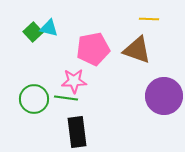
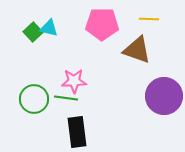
pink pentagon: moved 9 px right, 25 px up; rotated 12 degrees clockwise
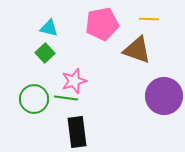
pink pentagon: rotated 12 degrees counterclockwise
green square: moved 12 px right, 21 px down
pink star: rotated 15 degrees counterclockwise
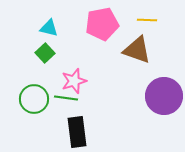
yellow line: moved 2 px left, 1 px down
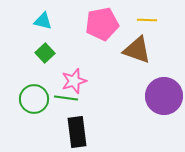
cyan triangle: moved 6 px left, 7 px up
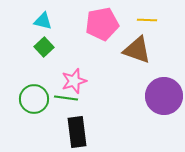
green square: moved 1 px left, 6 px up
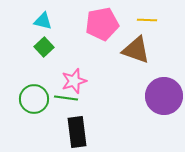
brown triangle: moved 1 px left
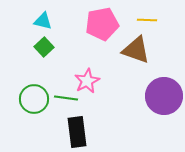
pink star: moved 13 px right; rotated 10 degrees counterclockwise
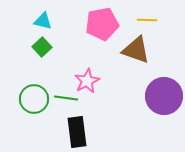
green square: moved 2 px left
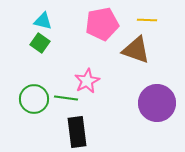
green square: moved 2 px left, 4 px up; rotated 12 degrees counterclockwise
purple circle: moved 7 px left, 7 px down
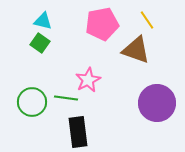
yellow line: rotated 54 degrees clockwise
pink star: moved 1 px right, 1 px up
green circle: moved 2 px left, 3 px down
black rectangle: moved 1 px right
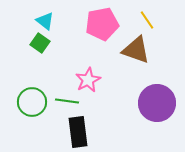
cyan triangle: moved 2 px right; rotated 24 degrees clockwise
green line: moved 1 px right, 3 px down
